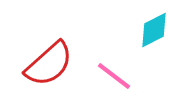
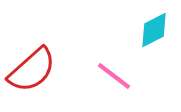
red semicircle: moved 17 px left, 6 px down
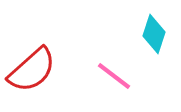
cyan diamond: moved 4 px down; rotated 45 degrees counterclockwise
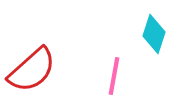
pink line: rotated 63 degrees clockwise
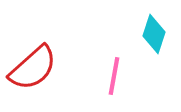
red semicircle: moved 1 px right, 2 px up
